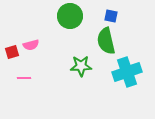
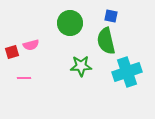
green circle: moved 7 px down
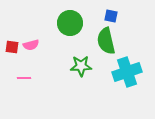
red square: moved 5 px up; rotated 24 degrees clockwise
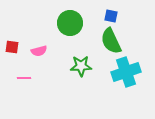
green semicircle: moved 5 px right; rotated 12 degrees counterclockwise
pink semicircle: moved 8 px right, 6 px down
cyan cross: moved 1 px left
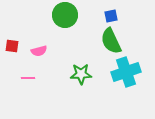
blue square: rotated 24 degrees counterclockwise
green circle: moved 5 px left, 8 px up
red square: moved 1 px up
green star: moved 8 px down
pink line: moved 4 px right
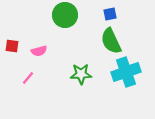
blue square: moved 1 px left, 2 px up
pink line: rotated 48 degrees counterclockwise
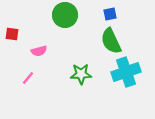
red square: moved 12 px up
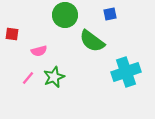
green semicircle: moved 19 px left; rotated 28 degrees counterclockwise
green star: moved 27 px left, 3 px down; rotated 20 degrees counterclockwise
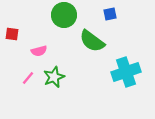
green circle: moved 1 px left
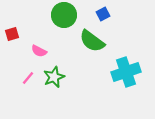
blue square: moved 7 px left; rotated 16 degrees counterclockwise
red square: rotated 24 degrees counterclockwise
pink semicircle: rotated 42 degrees clockwise
